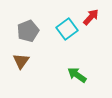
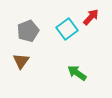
green arrow: moved 2 px up
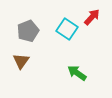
red arrow: moved 1 px right
cyan square: rotated 20 degrees counterclockwise
